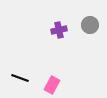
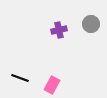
gray circle: moved 1 px right, 1 px up
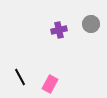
black line: moved 1 px up; rotated 42 degrees clockwise
pink rectangle: moved 2 px left, 1 px up
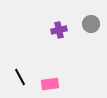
pink rectangle: rotated 54 degrees clockwise
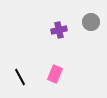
gray circle: moved 2 px up
pink rectangle: moved 5 px right, 10 px up; rotated 60 degrees counterclockwise
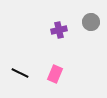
black line: moved 4 px up; rotated 36 degrees counterclockwise
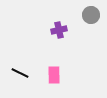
gray circle: moved 7 px up
pink rectangle: moved 1 px left, 1 px down; rotated 24 degrees counterclockwise
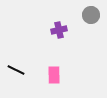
black line: moved 4 px left, 3 px up
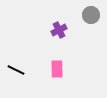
purple cross: rotated 14 degrees counterclockwise
pink rectangle: moved 3 px right, 6 px up
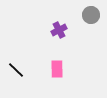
black line: rotated 18 degrees clockwise
